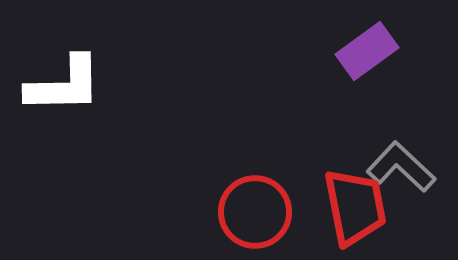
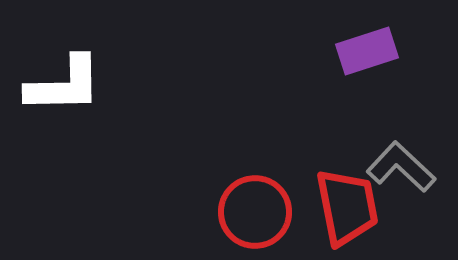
purple rectangle: rotated 18 degrees clockwise
red trapezoid: moved 8 px left
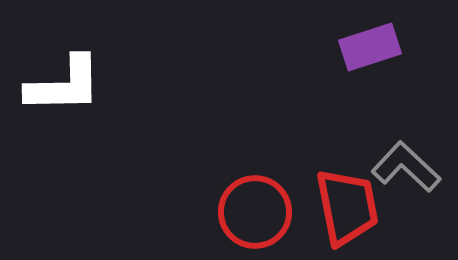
purple rectangle: moved 3 px right, 4 px up
gray L-shape: moved 5 px right
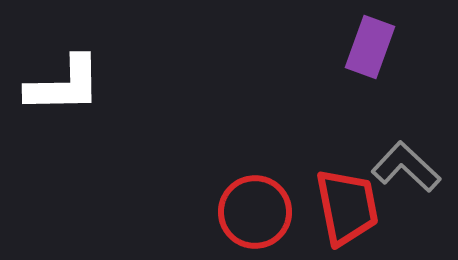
purple rectangle: rotated 52 degrees counterclockwise
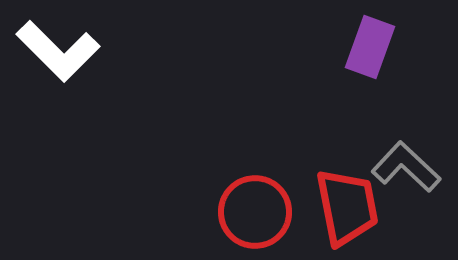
white L-shape: moved 6 px left, 34 px up; rotated 46 degrees clockwise
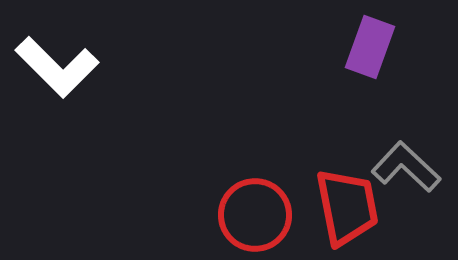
white L-shape: moved 1 px left, 16 px down
red circle: moved 3 px down
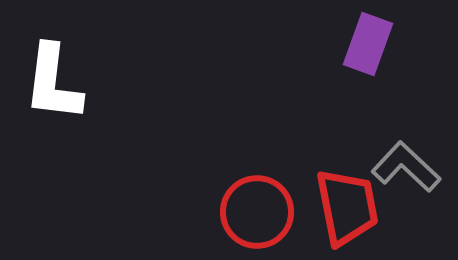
purple rectangle: moved 2 px left, 3 px up
white L-shape: moved 4 px left, 16 px down; rotated 52 degrees clockwise
red circle: moved 2 px right, 3 px up
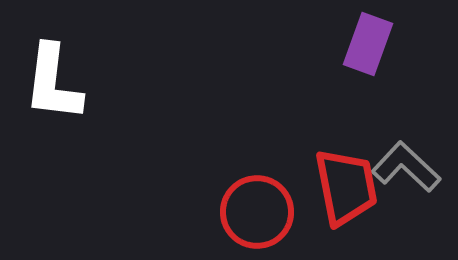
red trapezoid: moved 1 px left, 20 px up
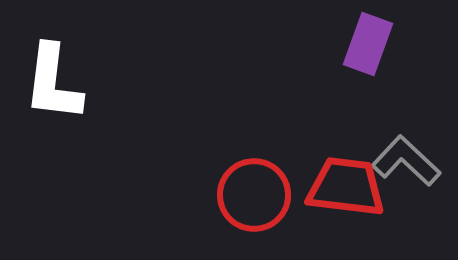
gray L-shape: moved 6 px up
red trapezoid: rotated 72 degrees counterclockwise
red circle: moved 3 px left, 17 px up
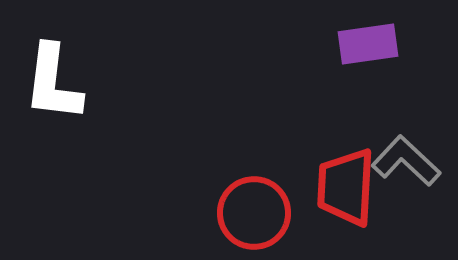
purple rectangle: rotated 62 degrees clockwise
red trapezoid: rotated 94 degrees counterclockwise
red circle: moved 18 px down
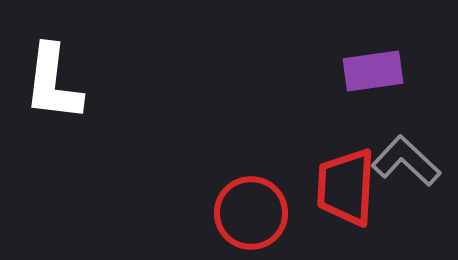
purple rectangle: moved 5 px right, 27 px down
red circle: moved 3 px left
